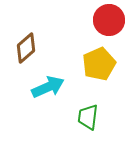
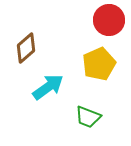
cyan arrow: rotated 12 degrees counterclockwise
green trapezoid: rotated 76 degrees counterclockwise
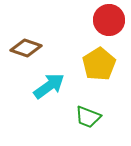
brown diamond: rotated 60 degrees clockwise
yellow pentagon: rotated 8 degrees counterclockwise
cyan arrow: moved 1 px right, 1 px up
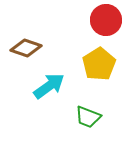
red circle: moved 3 px left
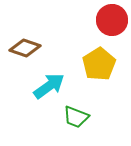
red circle: moved 6 px right
brown diamond: moved 1 px left
green trapezoid: moved 12 px left
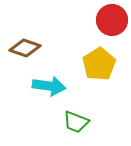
cyan arrow: rotated 44 degrees clockwise
green trapezoid: moved 5 px down
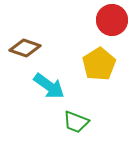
cyan arrow: rotated 28 degrees clockwise
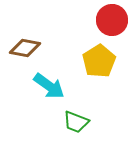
brown diamond: rotated 8 degrees counterclockwise
yellow pentagon: moved 3 px up
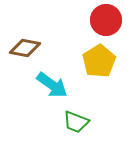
red circle: moved 6 px left
cyan arrow: moved 3 px right, 1 px up
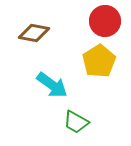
red circle: moved 1 px left, 1 px down
brown diamond: moved 9 px right, 15 px up
green trapezoid: rotated 8 degrees clockwise
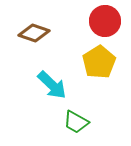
brown diamond: rotated 8 degrees clockwise
yellow pentagon: moved 1 px down
cyan arrow: rotated 8 degrees clockwise
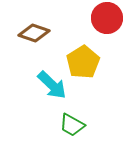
red circle: moved 2 px right, 3 px up
yellow pentagon: moved 16 px left
green trapezoid: moved 4 px left, 3 px down
